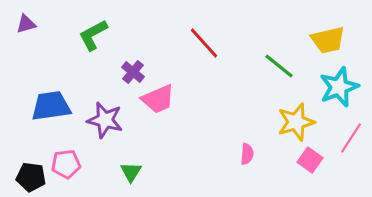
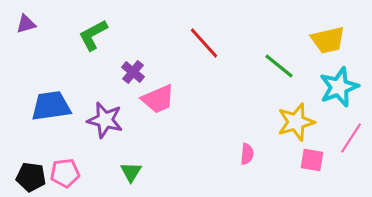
pink square: moved 2 px right; rotated 25 degrees counterclockwise
pink pentagon: moved 1 px left, 9 px down
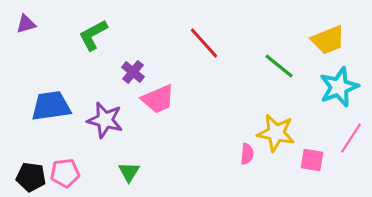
yellow trapezoid: rotated 9 degrees counterclockwise
yellow star: moved 20 px left, 11 px down; rotated 27 degrees clockwise
green triangle: moved 2 px left
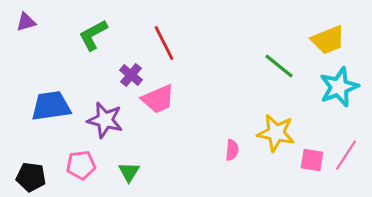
purple triangle: moved 2 px up
red line: moved 40 px left; rotated 15 degrees clockwise
purple cross: moved 2 px left, 3 px down
pink line: moved 5 px left, 17 px down
pink semicircle: moved 15 px left, 4 px up
pink pentagon: moved 16 px right, 8 px up
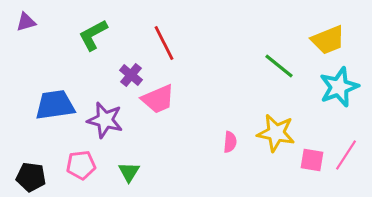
blue trapezoid: moved 4 px right, 1 px up
pink semicircle: moved 2 px left, 8 px up
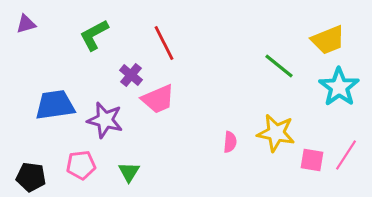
purple triangle: moved 2 px down
green L-shape: moved 1 px right
cyan star: rotated 15 degrees counterclockwise
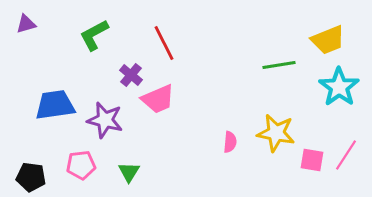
green line: moved 1 px up; rotated 48 degrees counterclockwise
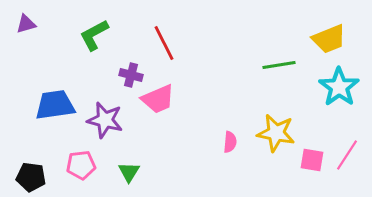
yellow trapezoid: moved 1 px right, 1 px up
purple cross: rotated 25 degrees counterclockwise
pink line: moved 1 px right
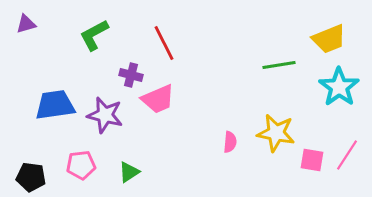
purple star: moved 5 px up
green triangle: rotated 25 degrees clockwise
